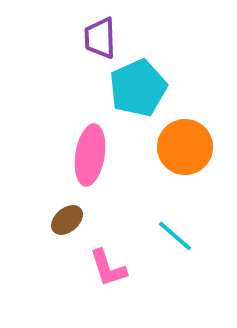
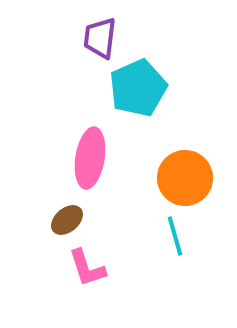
purple trapezoid: rotated 9 degrees clockwise
orange circle: moved 31 px down
pink ellipse: moved 3 px down
cyan line: rotated 33 degrees clockwise
pink L-shape: moved 21 px left
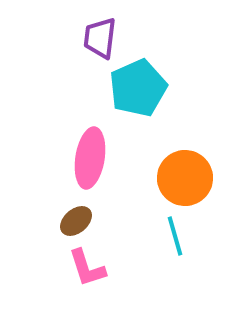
brown ellipse: moved 9 px right, 1 px down
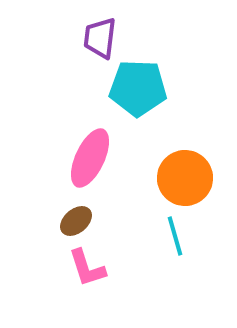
cyan pentagon: rotated 26 degrees clockwise
pink ellipse: rotated 16 degrees clockwise
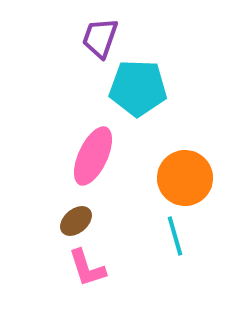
purple trapezoid: rotated 12 degrees clockwise
pink ellipse: moved 3 px right, 2 px up
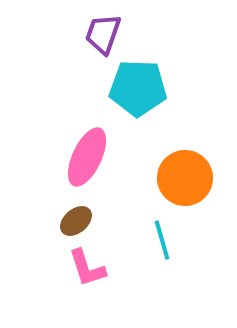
purple trapezoid: moved 3 px right, 4 px up
pink ellipse: moved 6 px left, 1 px down
cyan line: moved 13 px left, 4 px down
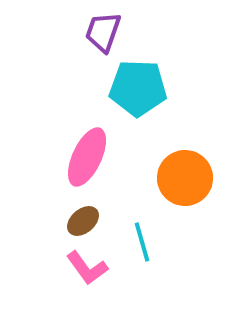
purple trapezoid: moved 2 px up
brown ellipse: moved 7 px right
cyan line: moved 20 px left, 2 px down
pink L-shape: rotated 18 degrees counterclockwise
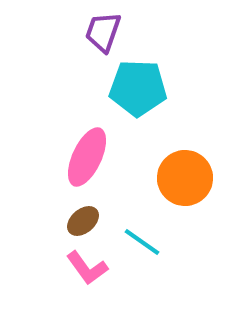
cyan line: rotated 39 degrees counterclockwise
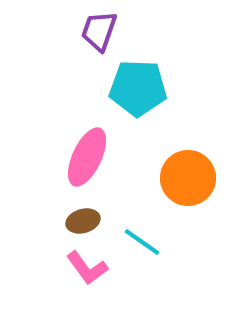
purple trapezoid: moved 4 px left, 1 px up
orange circle: moved 3 px right
brown ellipse: rotated 24 degrees clockwise
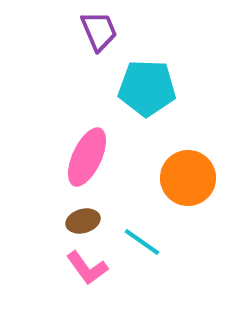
purple trapezoid: rotated 138 degrees clockwise
cyan pentagon: moved 9 px right
